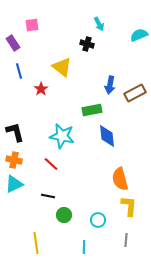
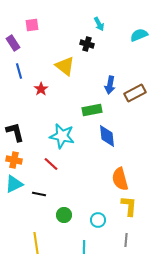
yellow triangle: moved 3 px right, 1 px up
black line: moved 9 px left, 2 px up
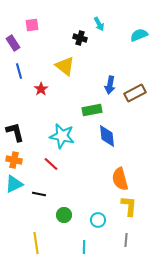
black cross: moved 7 px left, 6 px up
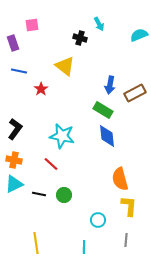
purple rectangle: rotated 14 degrees clockwise
blue line: rotated 63 degrees counterclockwise
green rectangle: moved 11 px right; rotated 42 degrees clockwise
black L-shape: moved 3 px up; rotated 50 degrees clockwise
green circle: moved 20 px up
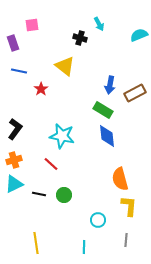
orange cross: rotated 28 degrees counterclockwise
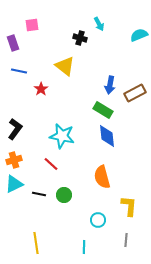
orange semicircle: moved 18 px left, 2 px up
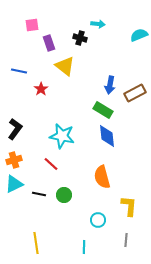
cyan arrow: moved 1 px left; rotated 56 degrees counterclockwise
purple rectangle: moved 36 px right
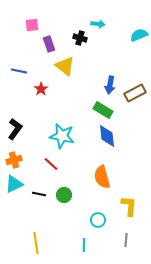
purple rectangle: moved 1 px down
cyan line: moved 2 px up
